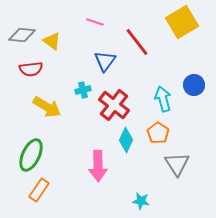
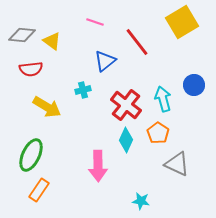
blue triangle: rotated 15 degrees clockwise
red cross: moved 12 px right
gray triangle: rotated 32 degrees counterclockwise
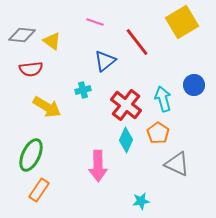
cyan star: rotated 18 degrees counterclockwise
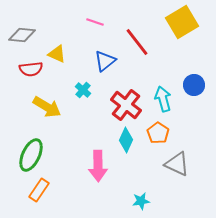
yellow triangle: moved 5 px right, 13 px down; rotated 12 degrees counterclockwise
cyan cross: rotated 35 degrees counterclockwise
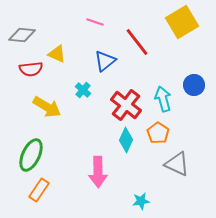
pink arrow: moved 6 px down
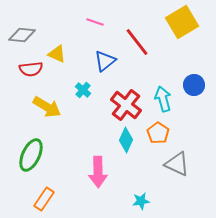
orange rectangle: moved 5 px right, 9 px down
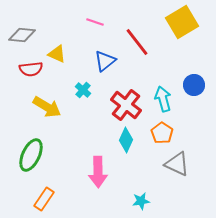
orange pentagon: moved 4 px right
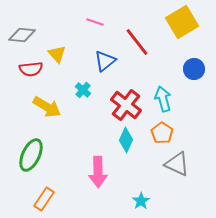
yellow triangle: rotated 24 degrees clockwise
blue circle: moved 16 px up
cyan star: rotated 24 degrees counterclockwise
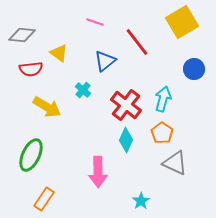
yellow triangle: moved 2 px right, 1 px up; rotated 12 degrees counterclockwise
cyan arrow: rotated 30 degrees clockwise
gray triangle: moved 2 px left, 1 px up
